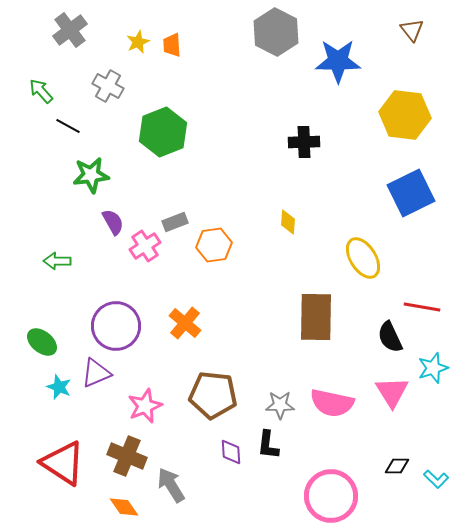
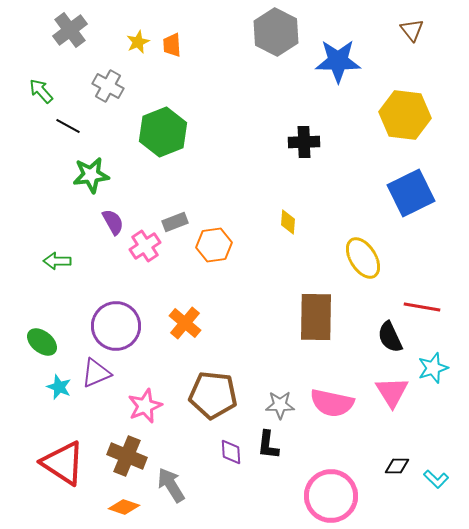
orange diamond at (124, 507): rotated 36 degrees counterclockwise
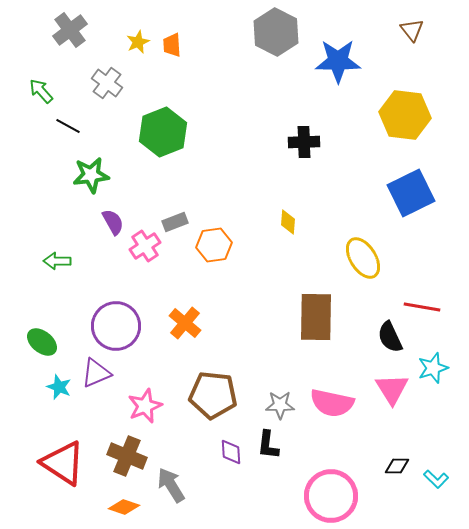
gray cross at (108, 86): moved 1 px left, 3 px up; rotated 8 degrees clockwise
pink triangle at (392, 392): moved 3 px up
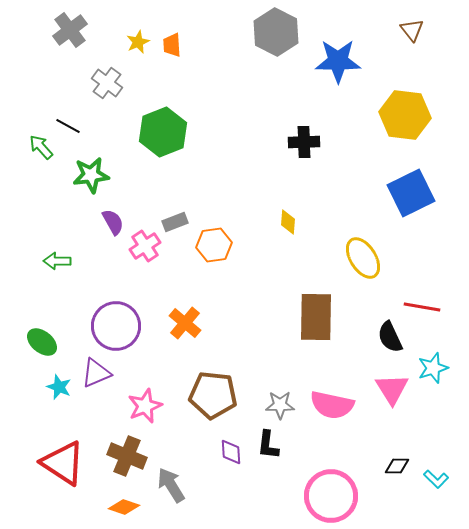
green arrow at (41, 91): moved 56 px down
pink semicircle at (332, 403): moved 2 px down
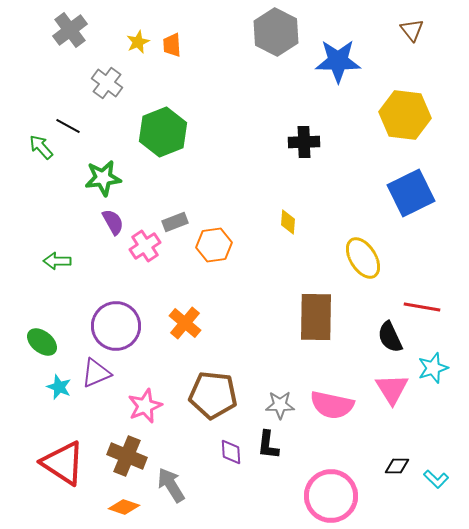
green star at (91, 175): moved 12 px right, 3 px down
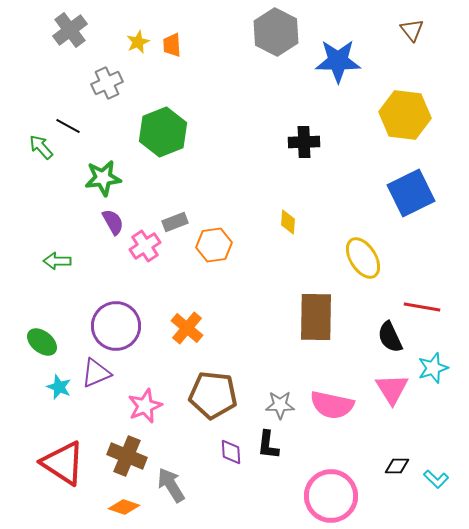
gray cross at (107, 83): rotated 28 degrees clockwise
orange cross at (185, 323): moved 2 px right, 5 px down
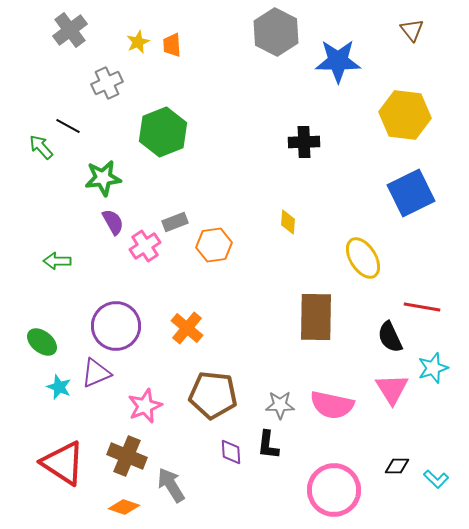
pink circle at (331, 496): moved 3 px right, 6 px up
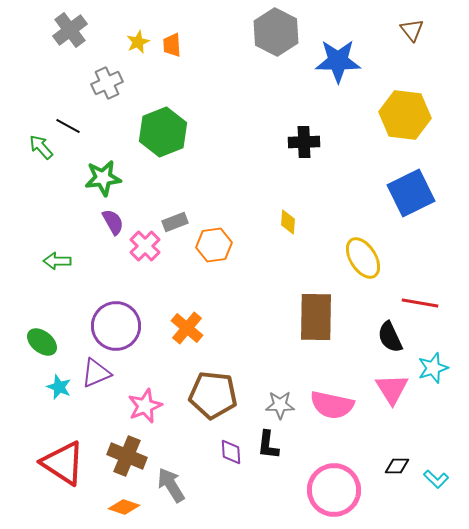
pink cross at (145, 246): rotated 12 degrees counterclockwise
red line at (422, 307): moved 2 px left, 4 px up
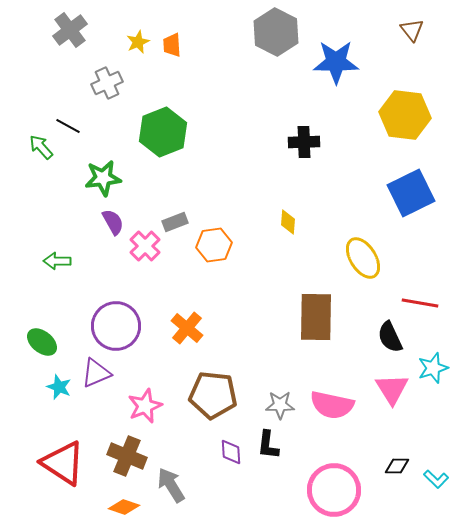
blue star at (338, 61): moved 2 px left, 1 px down
